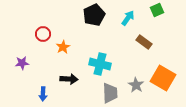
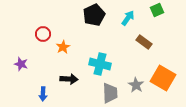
purple star: moved 1 px left, 1 px down; rotated 24 degrees clockwise
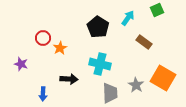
black pentagon: moved 4 px right, 12 px down; rotated 15 degrees counterclockwise
red circle: moved 4 px down
orange star: moved 3 px left, 1 px down
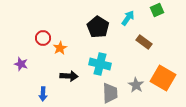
black arrow: moved 3 px up
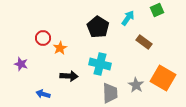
blue arrow: rotated 104 degrees clockwise
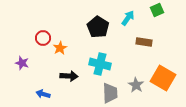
brown rectangle: rotated 28 degrees counterclockwise
purple star: moved 1 px right, 1 px up
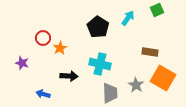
brown rectangle: moved 6 px right, 10 px down
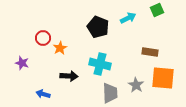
cyan arrow: rotated 28 degrees clockwise
black pentagon: rotated 10 degrees counterclockwise
orange square: rotated 25 degrees counterclockwise
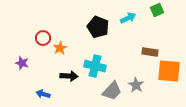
cyan cross: moved 5 px left, 2 px down
orange square: moved 6 px right, 7 px up
gray trapezoid: moved 2 px right, 2 px up; rotated 45 degrees clockwise
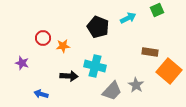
orange star: moved 3 px right, 2 px up; rotated 24 degrees clockwise
orange square: rotated 35 degrees clockwise
blue arrow: moved 2 px left
